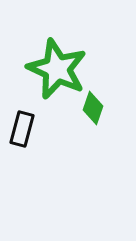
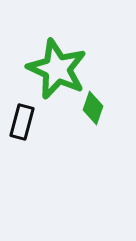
black rectangle: moved 7 px up
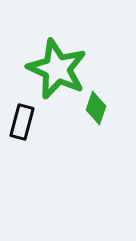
green diamond: moved 3 px right
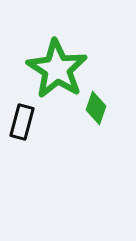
green star: rotated 8 degrees clockwise
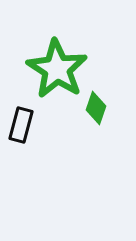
black rectangle: moved 1 px left, 3 px down
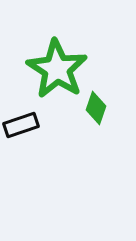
black rectangle: rotated 56 degrees clockwise
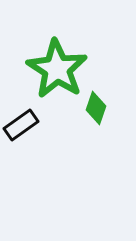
black rectangle: rotated 16 degrees counterclockwise
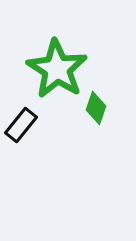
black rectangle: rotated 16 degrees counterclockwise
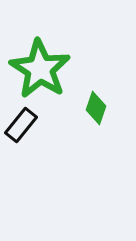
green star: moved 17 px left
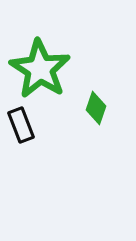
black rectangle: rotated 60 degrees counterclockwise
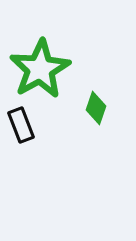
green star: rotated 10 degrees clockwise
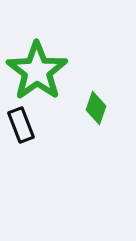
green star: moved 3 px left, 2 px down; rotated 6 degrees counterclockwise
